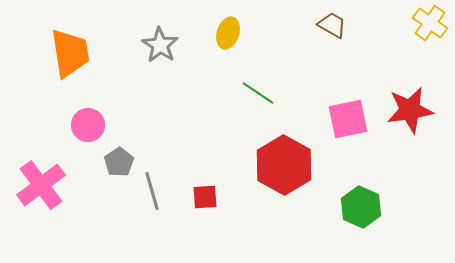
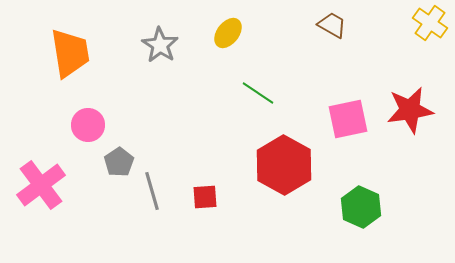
yellow ellipse: rotated 20 degrees clockwise
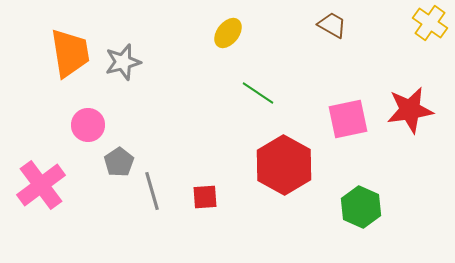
gray star: moved 37 px left, 17 px down; rotated 24 degrees clockwise
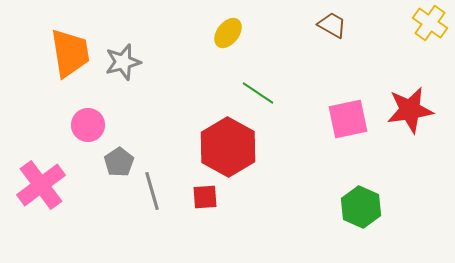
red hexagon: moved 56 px left, 18 px up
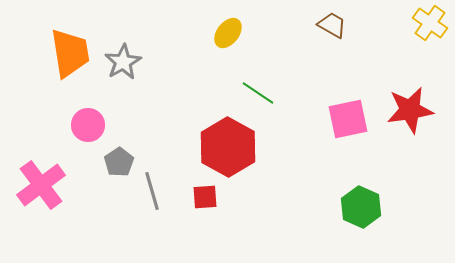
gray star: rotated 15 degrees counterclockwise
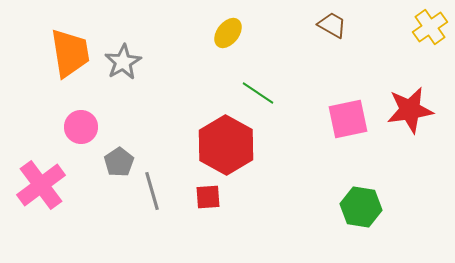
yellow cross: moved 4 px down; rotated 20 degrees clockwise
pink circle: moved 7 px left, 2 px down
red hexagon: moved 2 px left, 2 px up
red square: moved 3 px right
green hexagon: rotated 15 degrees counterclockwise
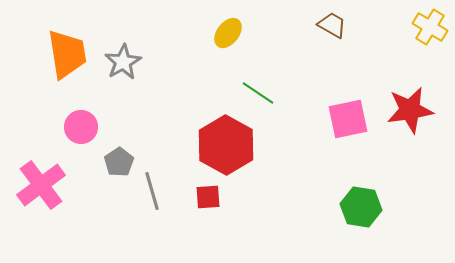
yellow cross: rotated 24 degrees counterclockwise
orange trapezoid: moved 3 px left, 1 px down
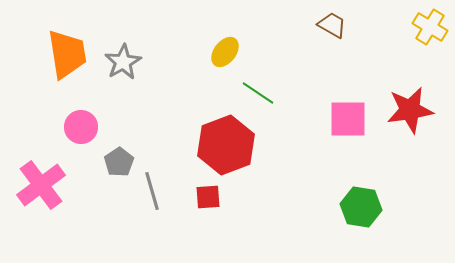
yellow ellipse: moved 3 px left, 19 px down
pink square: rotated 12 degrees clockwise
red hexagon: rotated 10 degrees clockwise
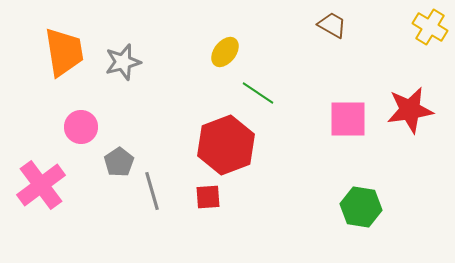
orange trapezoid: moved 3 px left, 2 px up
gray star: rotated 15 degrees clockwise
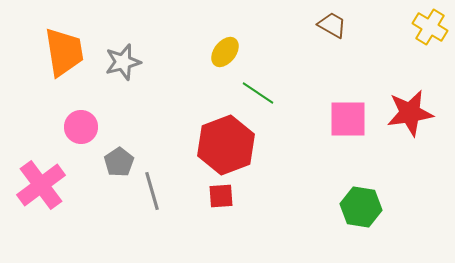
red star: moved 3 px down
red square: moved 13 px right, 1 px up
